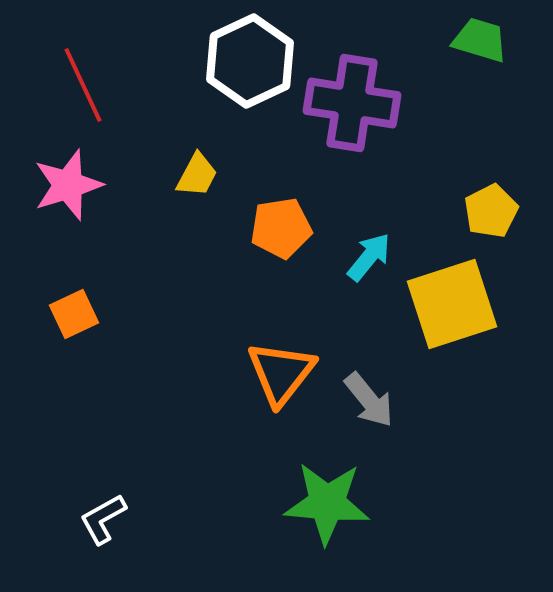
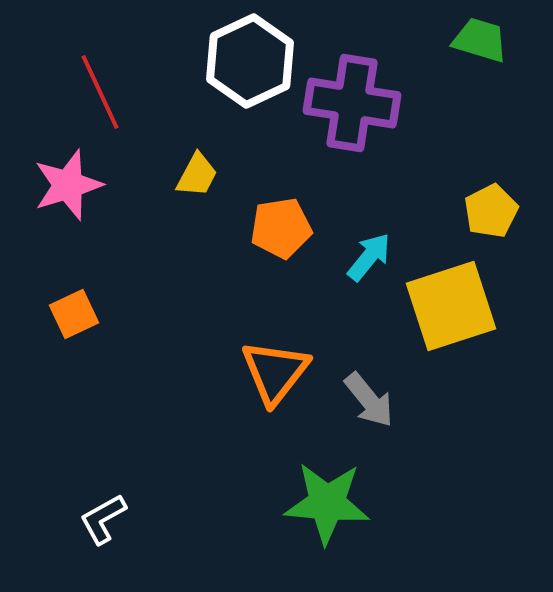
red line: moved 17 px right, 7 px down
yellow square: moved 1 px left, 2 px down
orange triangle: moved 6 px left, 1 px up
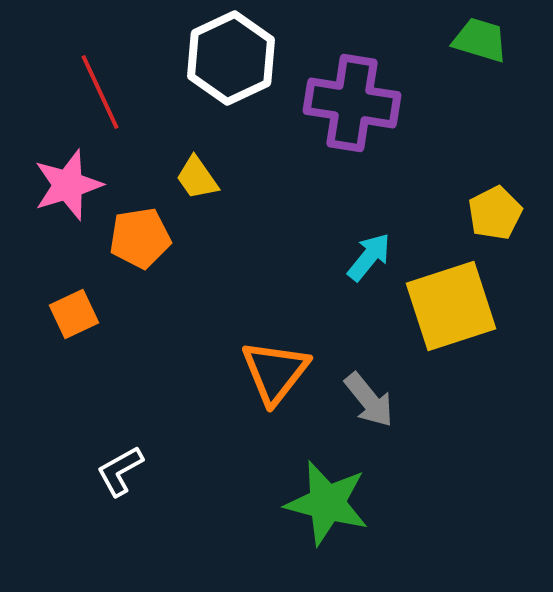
white hexagon: moved 19 px left, 3 px up
yellow trapezoid: moved 3 px down; rotated 117 degrees clockwise
yellow pentagon: moved 4 px right, 2 px down
orange pentagon: moved 141 px left, 10 px down
green star: rotated 10 degrees clockwise
white L-shape: moved 17 px right, 48 px up
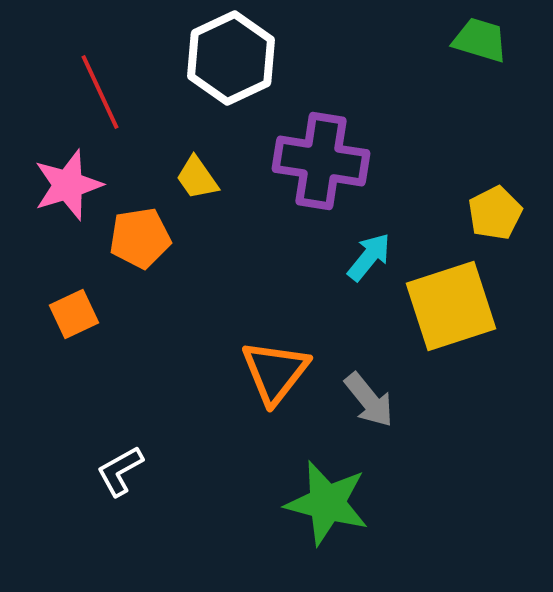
purple cross: moved 31 px left, 58 px down
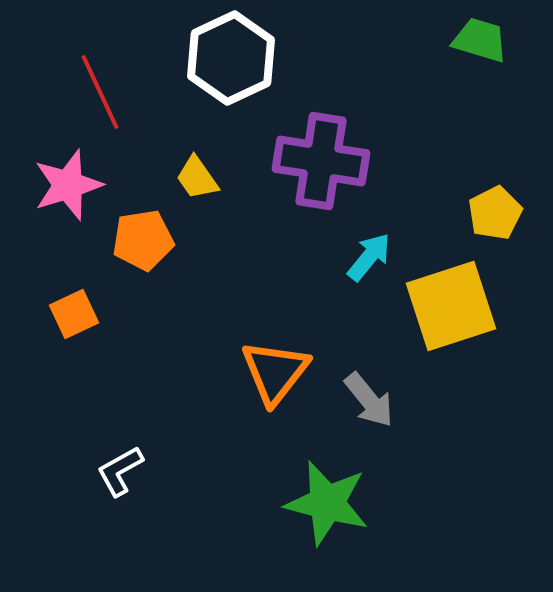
orange pentagon: moved 3 px right, 2 px down
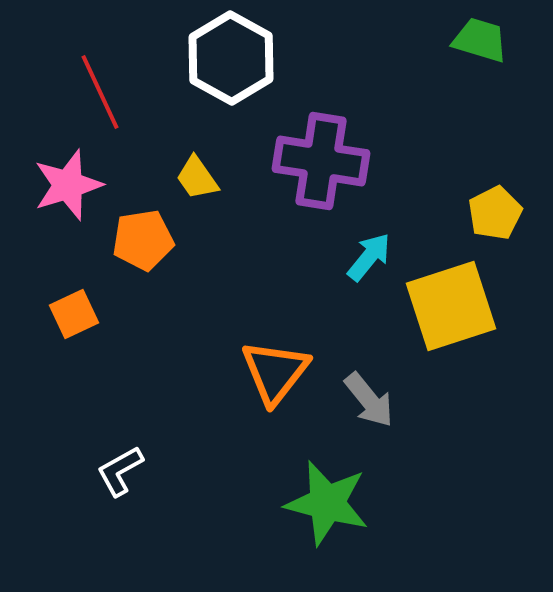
white hexagon: rotated 6 degrees counterclockwise
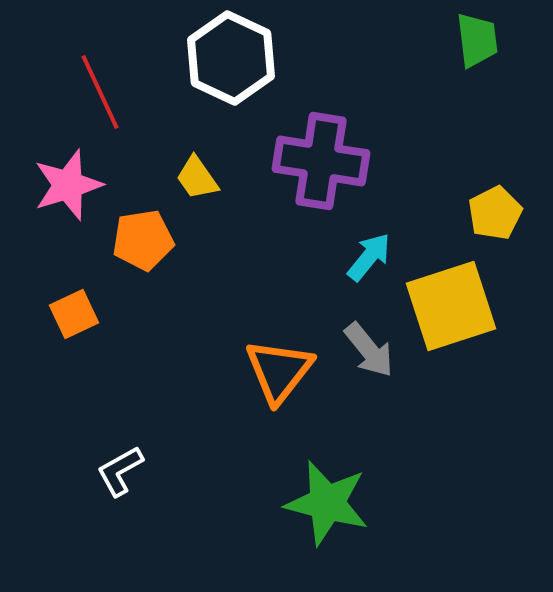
green trapezoid: moved 3 px left; rotated 66 degrees clockwise
white hexagon: rotated 4 degrees counterclockwise
orange triangle: moved 4 px right, 1 px up
gray arrow: moved 50 px up
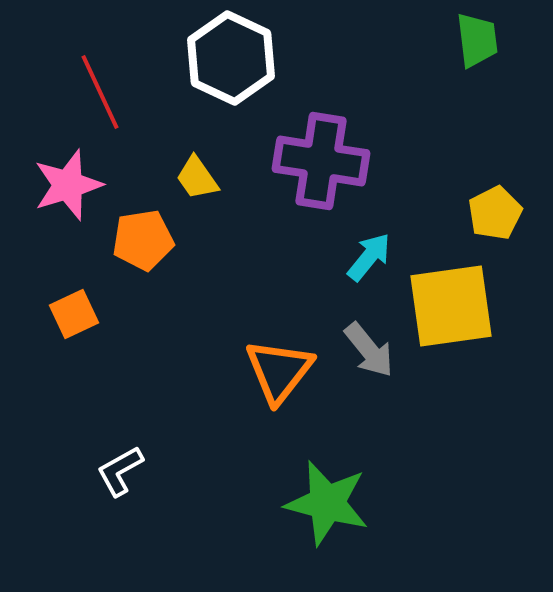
yellow square: rotated 10 degrees clockwise
